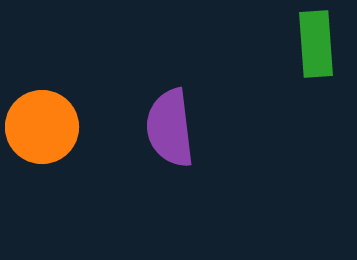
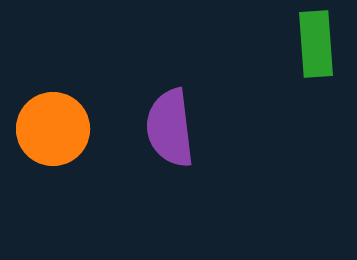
orange circle: moved 11 px right, 2 px down
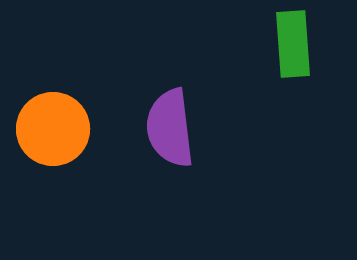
green rectangle: moved 23 px left
